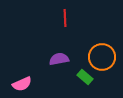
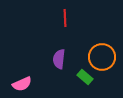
purple semicircle: rotated 72 degrees counterclockwise
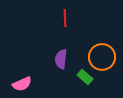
purple semicircle: moved 2 px right
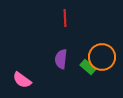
green rectangle: moved 3 px right, 10 px up
pink semicircle: moved 4 px up; rotated 60 degrees clockwise
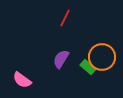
red line: rotated 30 degrees clockwise
purple semicircle: rotated 24 degrees clockwise
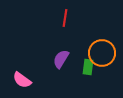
red line: rotated 18 degrees counterclockwise
orange circle: moved 4 px up
green rectangle: rotated 56 degrees clockwise
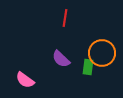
purple semicircle: rotated 78 degrees counterclockwise
pink semicircle: moved 3 px right
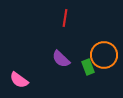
orange circle: moved 2 px right, 2 px down
green rectangle: rotated 28 degrees counterclockwise
pink semicircle: moved 6 px left
